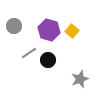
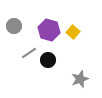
yellow square: moved 1 px right, 1 px down
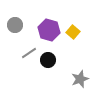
gray circle: moved 1 px right, 1 px up
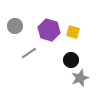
gray circle: moved 1 px down
yellow square: rotated 24 degrees counterclockwise
black circle: moved 23 px right
gray star: moved 1 px up
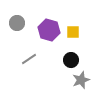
gray circle: moved 2 px right, 3 px up
yellow square: rotated 16 degrees counterclockwise
gray line: moved 6 px down
gray star: moved 1 px right, 2 px down
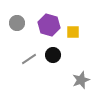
purple hexagon: moved 5 px up
black circle: moved 18 px left, 5 px up
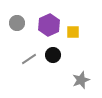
purple hexagon: rotated 20 degrees clockwise
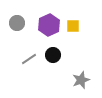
yellow square: moved 6 px up
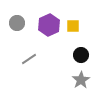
black circle: moved 28 px right
gray star: rotated 12 degrees counterclockwise
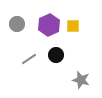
gray circle: moved 1 px down
black circle: moved 25 px left
gray star: rotated 24 degrees counterclockwise
